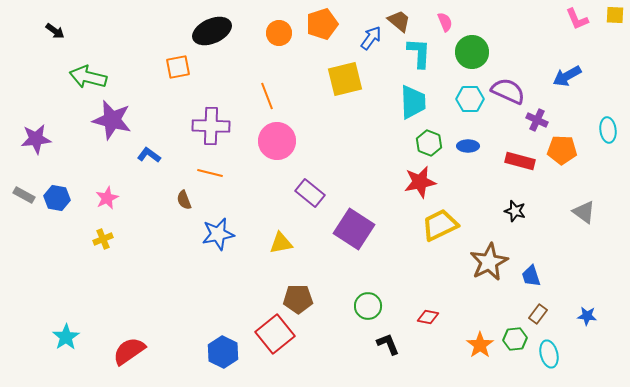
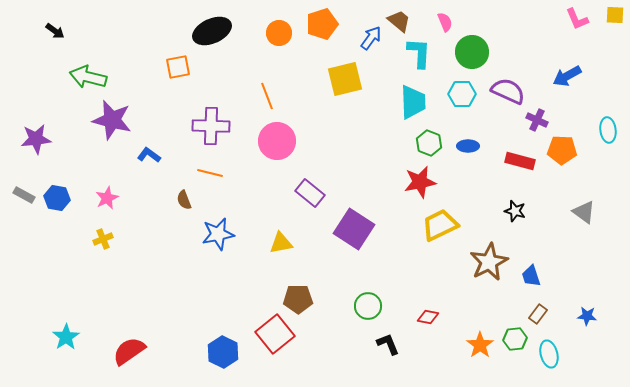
cyan hexagon at (470, 99): moved 8 px left, 5 px up
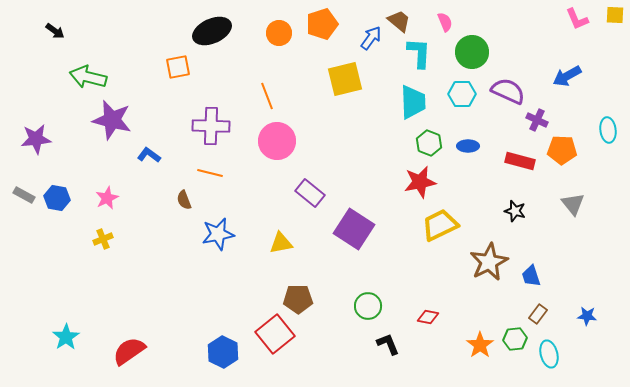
gray triangle at (584, 212): moved 11 px left, 8 px up; rotated 15 degrees clockwise
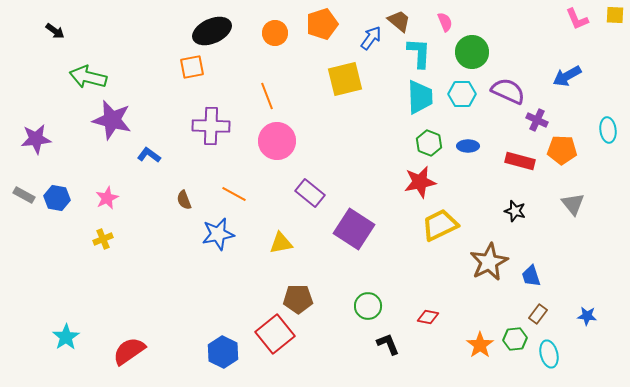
orange circle at (279, 33): moved 4 px left
orange square at (178, 67): moved 14 px right
cyan trapezoid at (413, 102): moved 7 px right, 5 px up
orange line at (210, 173): moved 24 px right, 21 px down; rotated 15 degrees clockwise
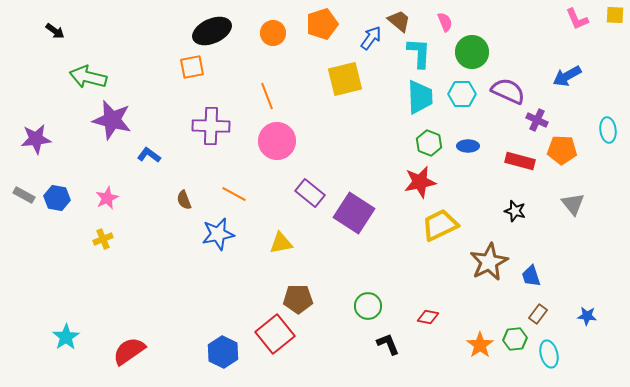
orange circle at (275, 33): moved 2 px left
purple square at (354, 229): moved 16 px up
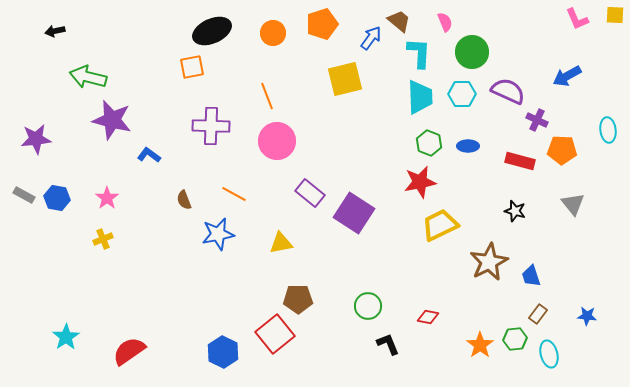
black arrow at (55, 31): rotated 132 degrees clockwise
pink star at (107, 198): rotated 10 degrees counterclockwise
